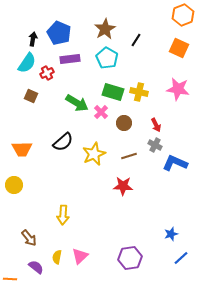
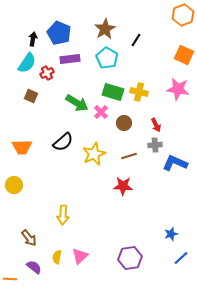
orange square: moved 5 px right, 7 px down
gray cross: rotated 32 degrees counterclockwise
orange trapezoid: moved 2 px up
purple semicircle: moved 2 px left
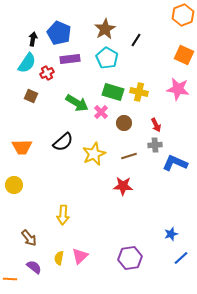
yellow semicircle: moved 2 px right, 1 px down
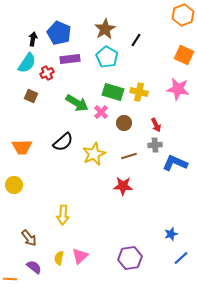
cyan pentagon: moved 1 px up
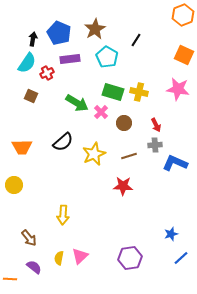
brown star: moved 10 px left
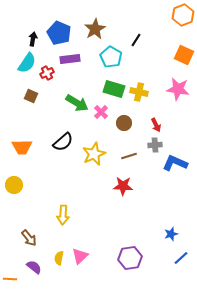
cyan pentagon: moved 4 px right
green rectangle: moved 1 px right, 3 px up
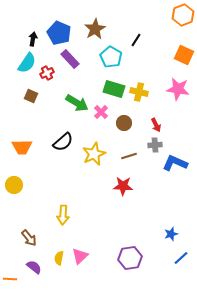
purple rectangle: rotated 54 degrees clockwise
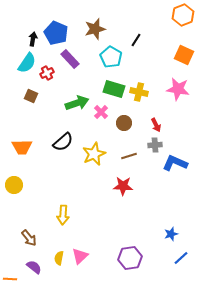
brown star: rotated 15 degrees clockwise
blue pentagon: moved 3 px left
green arrow: rotated 50 degrees counterclockwise
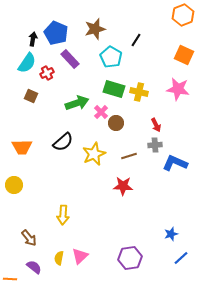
brown circle: moved 8 px left
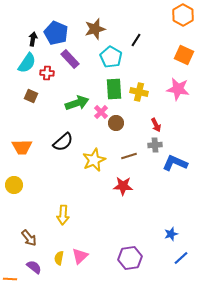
orange hexagon: rotated 10 degrees counterclockwise
red cross: rotated 32 degrees clockwise
green rectangle: rotated 70 degrees clockwise
yellow star: moved 6 px down
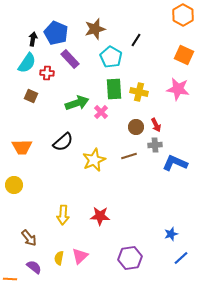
brown circle: moved 20 px right, 4 px down
red star: moved 23 px left, 30 px down
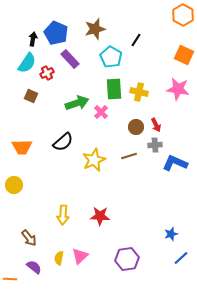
red cross: rotated 32 degrees counterclockwise
purple hexagon: moved 3 px left, 1 px down
